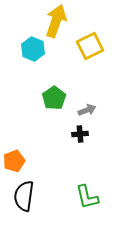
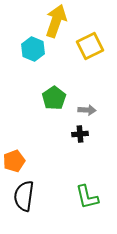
gray arrow: rotated 24 degrees clockwise
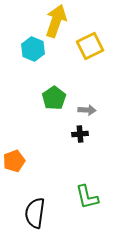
black semicircle: moved 11 px right, 17 px down
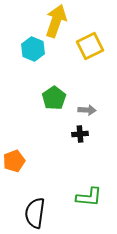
green L-shape: moved 2 px right; rotated 72 degrees counterclockwise
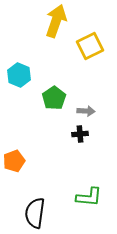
cyan hexagon: moved 14 px left, 26 px down
gray arrow: moved 1 px left, 1 px down
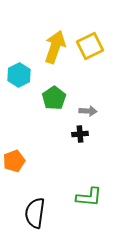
yellow arrow: moved 1 px left, 26 px down
cyan hexagon: rotated 10 degrees clockwise
gray arrow: moved 2 px right
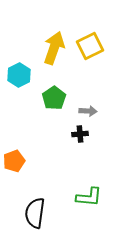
yellow arrow: moved 1 px left, 1 px down
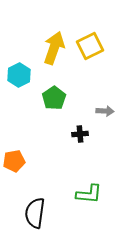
gray arrow: moved 17 px right
orange pentagon: rotated 10 degrees clockwise
green L-shape: moved 3 px up
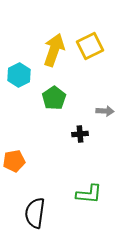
yellow arrow: moved 2 px down
